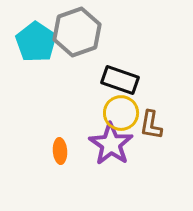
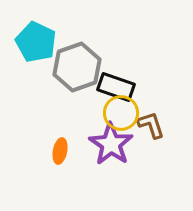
gray hexagon: moved 35 px down
cyan pentagon: rotated 9 degrees counterclockwise
black rectangle: moved 4 px left, 7 px down
brown L-shape: rotated 152 degrees clockwise
orange ellipse: rotated 15 degrees clockwise
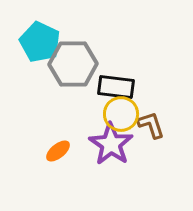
cyan pentagon: moved 4 px right
gray hexagon: moved 4 px left, 3 px up; rotated 18 degrees clockwise
black rectangle: rotated 12 degrees counterclockwise
yellow circle: moved 1 px down
orange ellipse: moved 2 px left; rotated 40 degrees clockwise
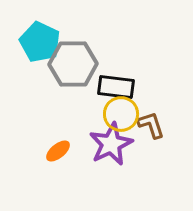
purple star: rotated 12 degrees clockwise
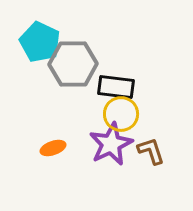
brown L-shape: moved 26 px down
orange ellipse: moved 5 px left, 3 px up; rotated 20 degrees clockwise
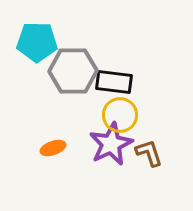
cyan pentagon: moved 3 px left; rotated 24 degrees counterclockwise
gray hexagon: moved 7 px down
black rectangle: moved 2 px left, 5 px up
yellow circle: moved 1 px left, 1 px down
brown L-shape: moved 2 px left, 2 px down
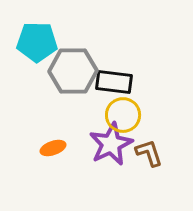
yellow circle: moved 3 px right
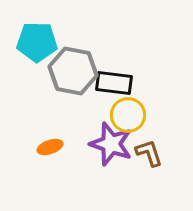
gray hexagon: rotated 12 degrees clockwise
black rectangle: moved 1 px down
yellow circle: moved 5 px right
purple star: rotated 27 degrees counterclockwise
orange ellipse: moved 3 px left, 1 px up
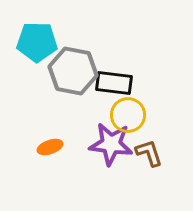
purple star: rotated 12 degrees counterclockwise
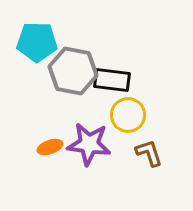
black rectangle: moved 2 px left, 3 px up
purple star: moved 22 px left
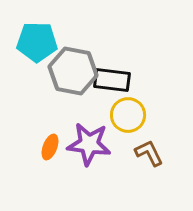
orange ellipse: rotated 50 degrees counterclockwise
brown L-shape: rotated 8 degrees counterclockwise
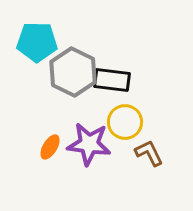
gray hexagon: moved 1 px down; rotated 15 degrees clockwise
yellow circle: moved 3 px left, 7 px down
orange ellipse: rotated 10 degrees clockwise
